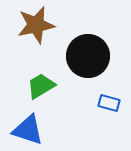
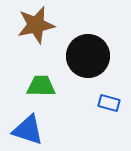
green trapezoid: rotated 32 degrees clockwise
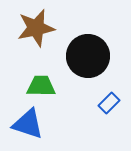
brown star: moved 3 px down
blue rectangle: rotated 60 degrees counterclockwise
blue triangle: moved 6 px up
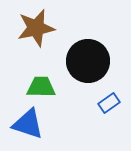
black circle: moved 5 px down
green trapezoid: moved 1 px down
blue rectangle: rotated 10 degrees clockwise
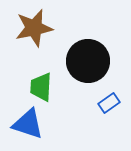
brown star: moved 2 px left
green trapezoid: rotated 88 degrees counterclockwise
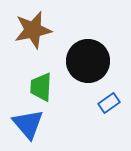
brown star: moved 1 px left, 2 px down
blue triangle: rotated 32 degrees clockwise
